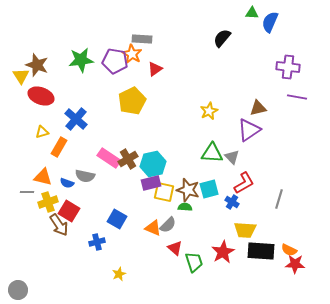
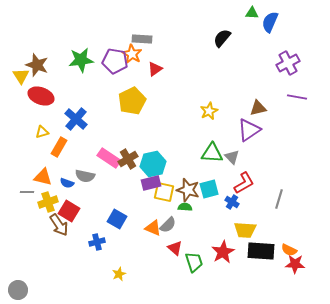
purple cross at (288, 67): moved 4 px up; rotated 35 degrees counterclockwise
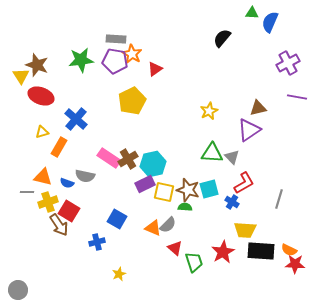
gray rectangle at (142, 39): moved 26 px left
purple rectangle at (151, 183): moved 6 px left, 1 px down; rotated 12 degrees counterclockwise
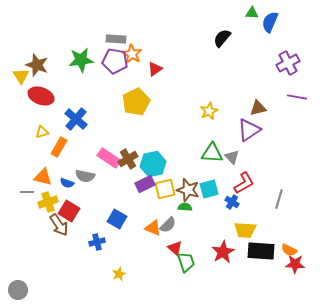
yellow pentagon at (132, 101): moved 4 px right, 1 px down
yellow square at (164, 192): moved 1 px right, 3 px up; rotated 25 degrees counterclockwise
green trapezoid at (194, 262): moved 8 px left
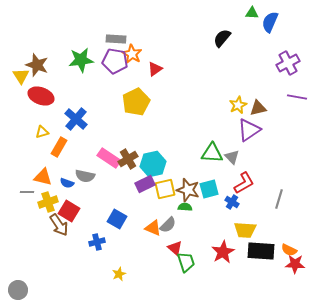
yellow star at (209, 111): moved 29 px right, 6 px up
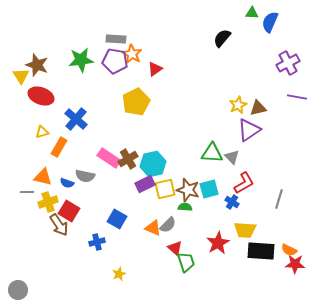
red star at (223, 252): moved 5 px left, 9 px up
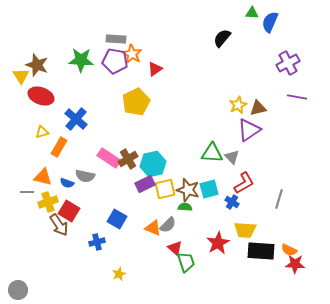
green star at (81, 60): rotated 10 degrees clockwise
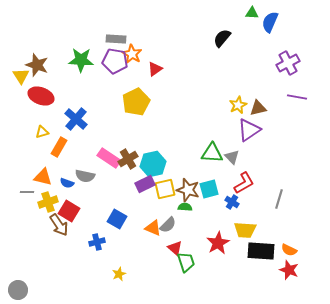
red star at (295, 264): moved 6 px left, 6 px down; rotated 18 degrees clockwise
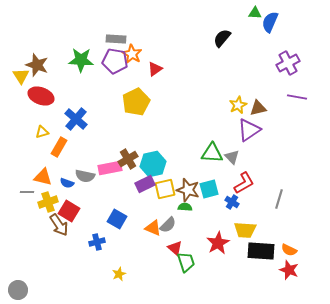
green triangle at (252, 13): moved 3 px right
pink rectangle at (109, 158): moved 1 px right, 10 px down; rotated 45 degrees counterclockwise
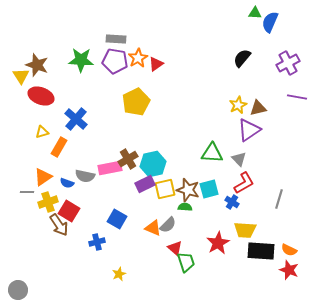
black semicircle at (222, 38): moved 20 px right, 20 px down
orange star at (132, 54): moved 6 px right, 4 px down; rotated 12 degrees clockwise
red triangle at (155, 69): moved 1 px right, 5 px up
gray triangle at (232, 157): moved 7 px right, 2 px down
orange triangle at (43, 177): rotated 48 degrees counterclockwise
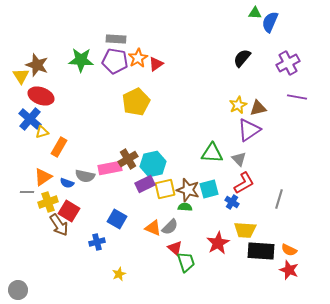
blue cross at (76, 119): moved 46 px left
gray semicircle at (168, 225): moved 2 px right, 2 px down
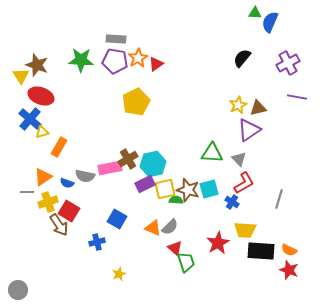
green semicircle at (185, 207): moved 9 px left, 7 px up
